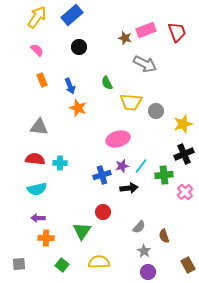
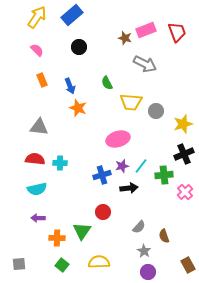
orange cross: moved 11 px right
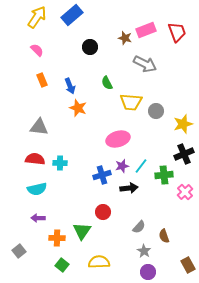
black circle: moved 11 px right
gray square: moved 13 px up; rotated 32 degrees counterclockwise
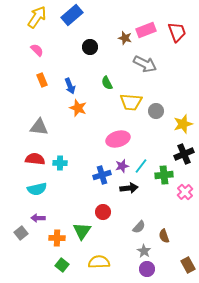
gray square: moved 2 px right, 18 px up
purple circle: moved 1 px left, 3 px up
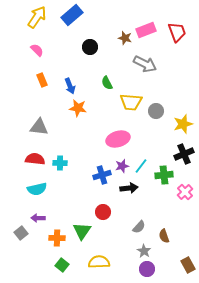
orange star: rotated 12 degrees counterclockwise
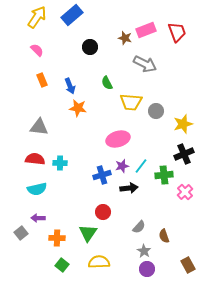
green triangle: moved 6 px right, 2 px down
